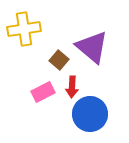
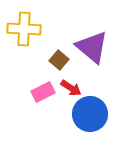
yellow cross: rotated 12 degrees clockwise
red arrow: moved 1 px left, 1 px down; rotated 60 degrees counterclockwise
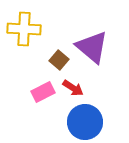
red arrow: moved 2 px right
blue circle: moved 5 px left, 8 px down
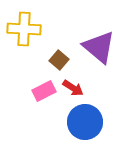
purple triangle: moved 7 px right
pink rectangle: moved 1 px right, 1 px up
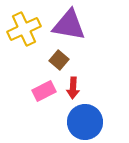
yellow cross: rotated 28 degrees counterclockwise
purple triangle: moved 30 px left, 22 px up; rotated 30 degrees counterclockwise
red arrow: rotated 60 degrees clockwise
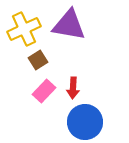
brown square: moved 21 px left; rotated 18 degrees clockwise
pink rectangle: rotated 20 degrees counterclockwise
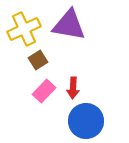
blue circle: moved 1 px right, 1 px up
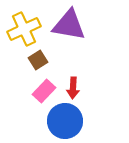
blue circle: moved 21 px left
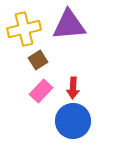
purple triangle: rotated 15 degrees counterclockwise
yellow cross: rotated 12 degrees clockwise
pink rectangle: moved 3 px left
blue circle: moved 8 px right
